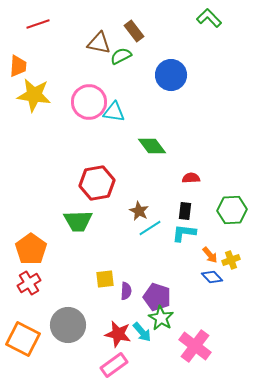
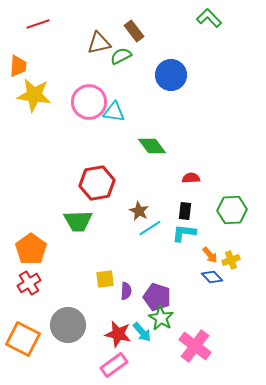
brown triangle: rotated 25 degrees counterclockwise
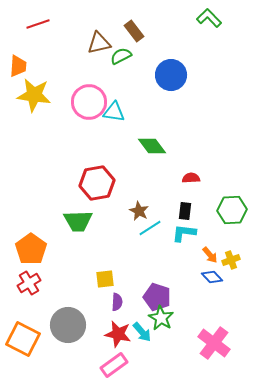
purple semicircle: moved 9 px left, 11 px down
pink cross: moved 19 px right, 3 px up
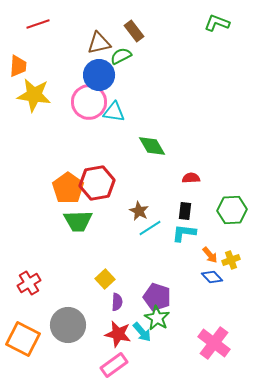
green L-shape: moved 8 px right, 5 px down; rotated 25 degrees counterclockwise
blue circle: moved 72 px left
green diamond: rotated 8 degrees clockwise
orange pentagon: moved 37 px right, 61 px up
yellow square: rotated 36 degrees counterclockwise
green star: moved 4 px left
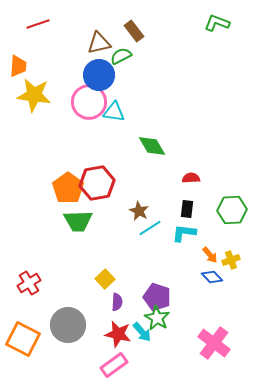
black rectangle: moved 2 px right, 2 px up
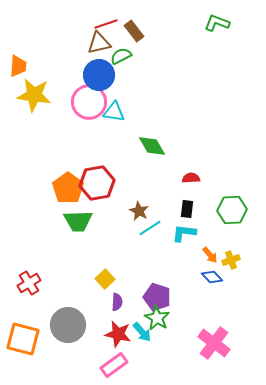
red line: moved 68 px right
orange square: rotated 12 degrees counterclockwise
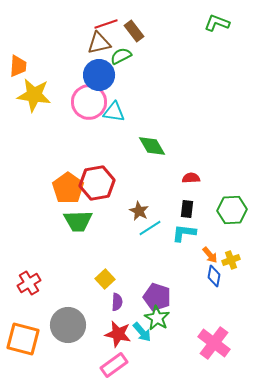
blue diamond: moved 2 px right, 1 px up; rotated 55 degrees clockwise
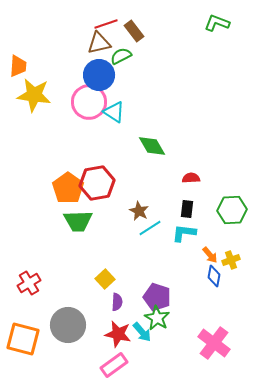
cyan triangle: rotated 25 degrees clockwise
